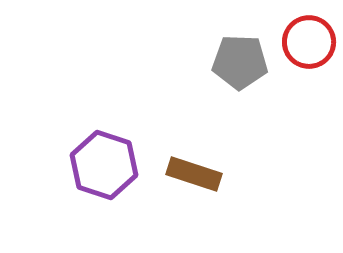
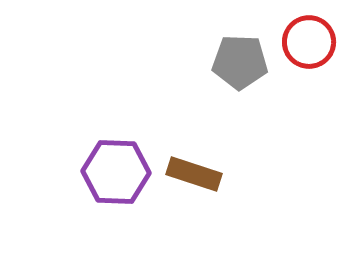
purple hexagon: moved 12 px right, 7 px down; rotated 16 degrees counterclockwise
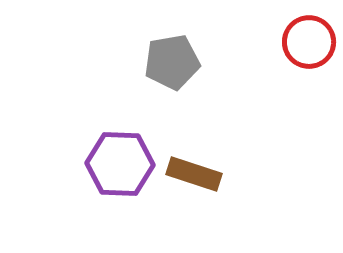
gray pentagon: moved 68 px left; rotated 12 degrees counterclockwise
purple hexagon: moved 4 px right, 8 px up
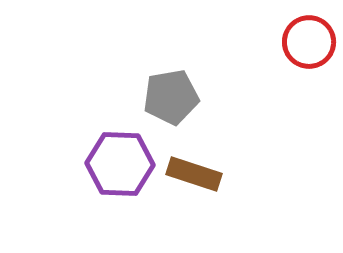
gray pentagon: moved 1 px left, 35 px down
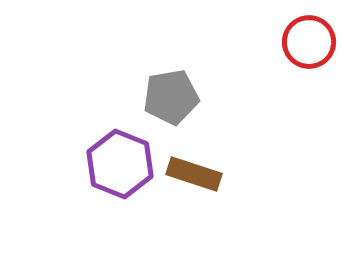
purple hexagon: rotated 20 degrees clockwise
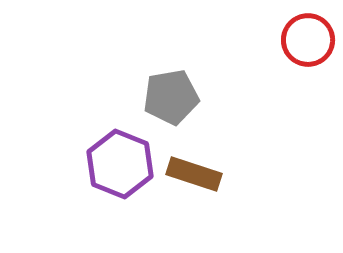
red circle: moved 1 px left, 2 px up
